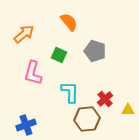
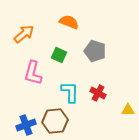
orange semicircle: rotated 30 degrees counterclockwise
red cross: moved 7 px left, 6 px up; rotated 21 degrees counterclockwise
brown hexagon: moved 32 px left, 2 px down
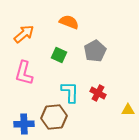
gray pentagon: rotated 25 degrees clockwise
pink L-shape: moved 9 px left
brown hexagon: moved 1 px left, 4 px up
blue cross: moved 2 px left, 1 px up; rotated 18 degrees clockwise
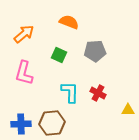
gray pentagon: rotated 25 degrees clockwise
brown hexagon: moved 2 px left, 6 px down
blue cross: moved 3 px left
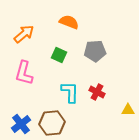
red cross: moved 1 px left, 1 px up
blue cross: rotated 36 degrees counterclockwise
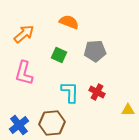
blue cross: moved 2 px left, 1 px down
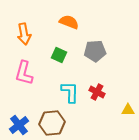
orange arrow: rotated 120 degrees clockwise
